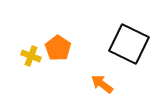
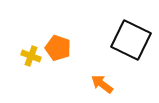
black square: moved 2 px right, 4 px up
orange pentagon: rotated 15 degrees counterclockwise
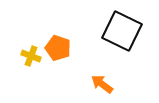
black square: moved 9 px left, 9 px up
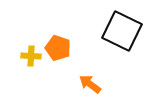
yellow cross: rotated 18 degrees counterclockwise
orange arrow: moved 12 px left
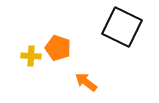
black square: moved 4 px up
orange arrow: moved 4 px left, 2 px up
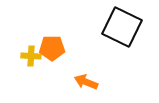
orange pentagon: moved 6 px left; rotated 20 degrees counterclockwise
orange arrow: rotated 15 degrees counterclockwise
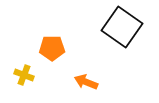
black square: rotated 9 degrees clockwise
yellow cross: moved 7 px left, 19 px down; rotated 18 degrees clockwise
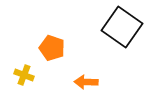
orange pentagon: rotated 20 degrees clockwise
orange arrow: rotated 20 degrees counterclockwise
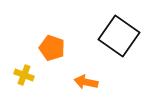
black square: moved 3 px left, 9 px down
orange arrow: rotated 10 degrees clockwise
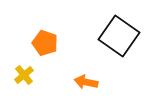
orange pentagon: moved 7 px left, 5 px up
yellow cross: rotated 30 degrees clockwise
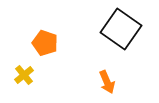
black square: moved 2 px right, 7 px up
orange arrow: moved 21 px right; rotated 125 degrees counterclockwise
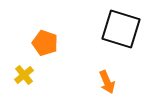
black square: rotated 18 degrees counterclockwise
